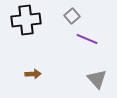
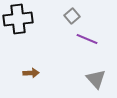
black cross: moved 8 px left, 1 px up
brown arrow: moved 2 px left, 1 px up
gray triangle: moved 1 px left
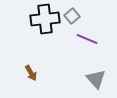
black cross: moved 27 px right
brown arrow: rotated 63 degrees clockwise
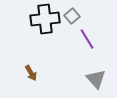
purple line: rotated 35 degrees clockwise
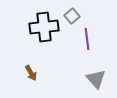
black cross: moved 1 px left, 8 px down
purple line: rotated 25 degrees clockwise
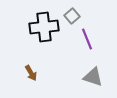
purple line: rotated 15 degrees counterclockwise
gray triangle: moved 3 px left, 2 px up; rotated 30 degrees counterclockwise
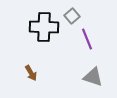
black cross: rotated 8 degrees clockwise
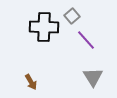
purple line: moved 1 px left, 1 px down; rotated 20 degrees counterclockwise
brown arrow: moved 9 px down
gray triangle: rotated 40 degrees clockwise
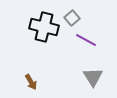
gray square: moved 2 px down
black cross: rotated 12 degrees clockwise
purple line: rotated 20 degrees counterclockwise
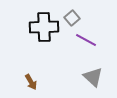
black cross: rotated 16 degrees counterclockwise
gray triangle: rotated 15 degrees counterclockwise
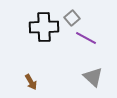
purple line: moved 2 px up
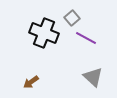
black cross: moved 6 px down; rotated 24 degrees clockwise
brown arrow: rotated 84 degrees clockwise
